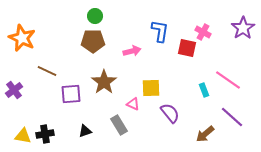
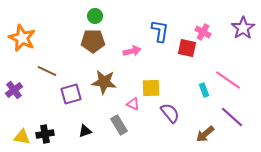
brown star: rotated 30 degrees counterclockwise
purple square: rotated 10 degrees counterclockwise
yellow triangle: moved 1 px left, 1 px down
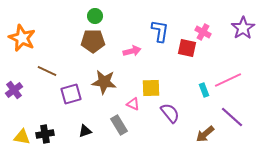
pink line: rotated 60 degrees counterclockwise
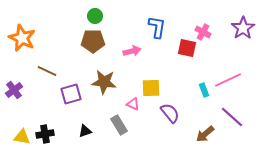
blue L-shape: moved 3 px left, 4 px up
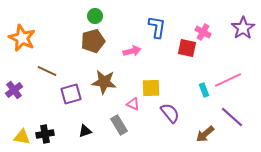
brown pentagon: rotated 15 degrees counterclockwise
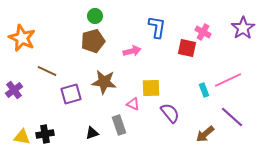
gray rectangle: rotated 12 degrees clockwise
black triangle: moved 7 px right, 2 px down
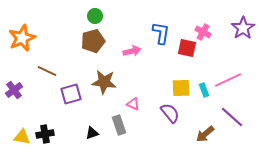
blue L-shape: moved 4 px right, 6 px down
orange star: rotated 24 degrees clockwise
yellow square: moved 30 px right
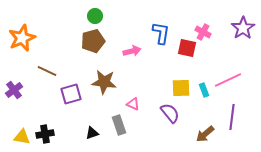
purple line: rotated 55 degrees clockwise
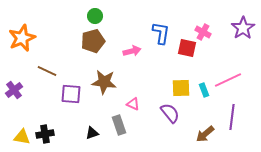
purple square: rotated 20 degrees clockwise
